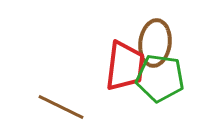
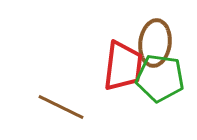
red trapezoid: moved 2 px left
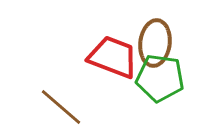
red trapezoid: moved 10 px left, 9 px up; rotated 76 degrees counterclockwise
brown line: rotated 15 degrees clockwise
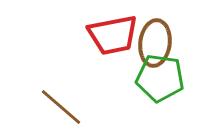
red trapezoid: moved 22 px up; rotated 148 degrees clockwise
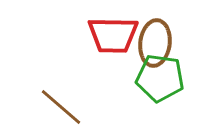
red trapezoid: rotated 12 degrees clockwise
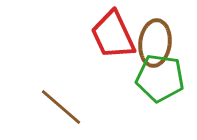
red trapezoid: rotated 64 degrees clockwise
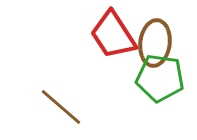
red trapezoid: rotated 8 degrees counterclockwise
